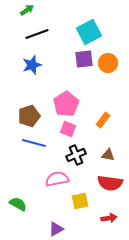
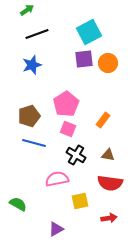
black cross: rotated 36 degrees counterclockwise
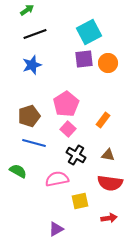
black line: moved 2 px left
pink square: rotated 21 degrees clockwise
green semicircle: moved 33 px up
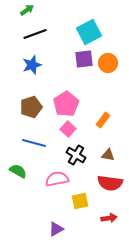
brown pentagon: moved 2 px right, 9 px up
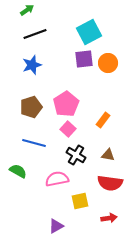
purple triangle: moved 3 px up
